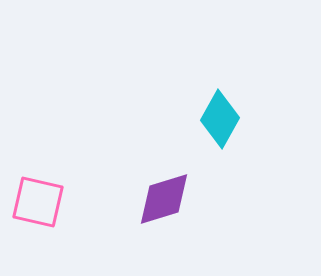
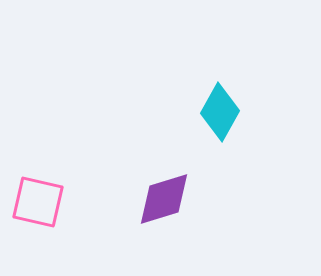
cyan diamond: moved 7 px up
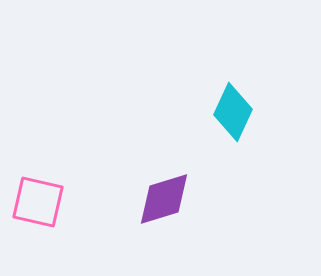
cyan diamond: moved 13 px right; rotated 4 degrees counterclockwise
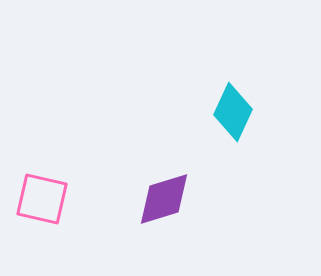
pink square: moved 4 px right, 3 px up
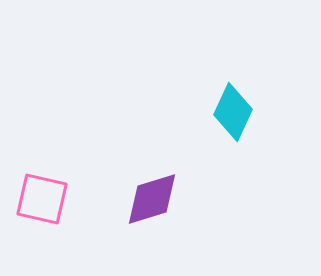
purple diamond: moved 12 px left
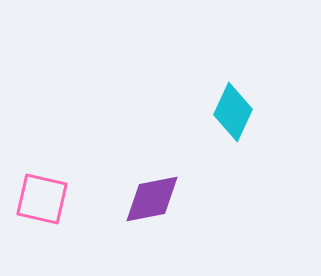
purple diamond: rotated 6 degrees clockwise
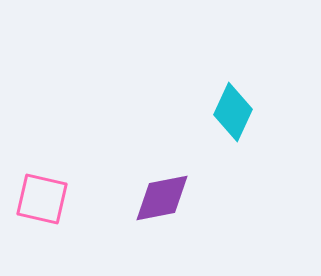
purple diamond: moved 10 px right, 1 px up
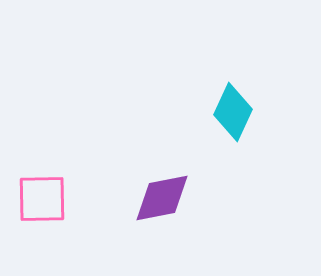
pink square: rotated 14 degrees counterclockwise
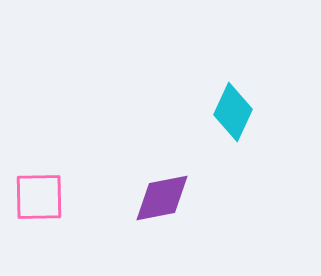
pink square: moved 3 px left, 2 px up
